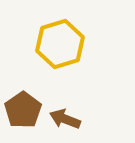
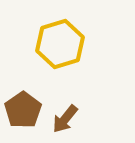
brown arrow: rotated 72 degrees counterclockwise
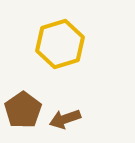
brown arrow: rotated 32 degrees clockwise
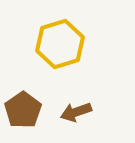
brown arrow: moved 11 px right, 7 px up
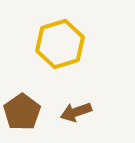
brown pentagon: moved 1 px left, 2 px down
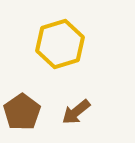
brown arrow: rotated 20 degrees counterclockwise
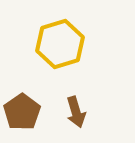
brown arrow: rotated 68 degrees counterclockwise
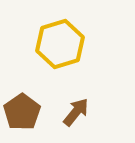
brown arrow: rotated 124 degrees counterclockwise
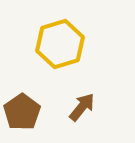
brown arrow: moved 6 px right, 5 px up
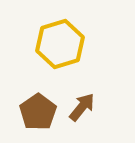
brown pentagon: moved 16 px right
